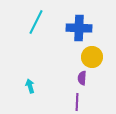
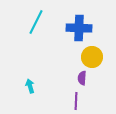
purple line: moved 1 px left, 1 px up
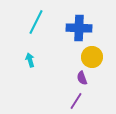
purple semicircle: rotated 24 degrees counterclockwise
cyan arrow: moved 26 px up
purple line: rotated 30 degrees clockwise
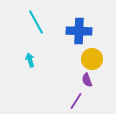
cyan line: rotated 55 degrees counterclockwise
blue cross: moved 3 px down
yellow circle: moved 2 px down
purple semicircle: moved 5 px right, 2 px down
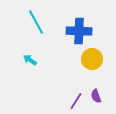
cyan arrow: rotated 40 degrees counterclockwise
purple semicircle: moved 9 px right, 16 px down
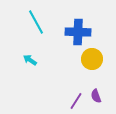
blue cross: moved 1 px left, 1 px down
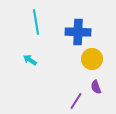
cyan line: rotated 20 degrees clockwise
purple semicircle: moved 9 px up
